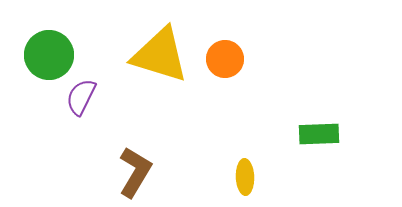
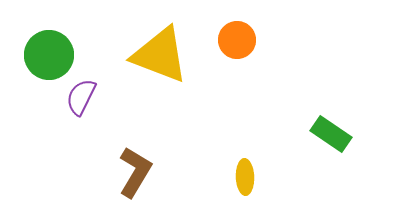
yellow triangle: rotated 4 degrees clockwise
orange circle: moved 12 px right, 19 px up
green rectangle: moved 12 px right; rotated 36 degrees clockwise
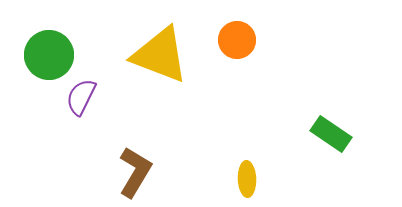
yellow ellipse: moved 2 px right, 2 px down
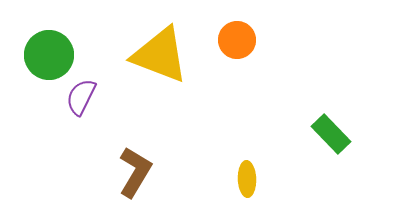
green rectangle: rotated 12 degrees clockwise
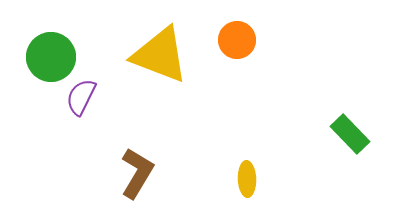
green circle: moved 2 px right, 2 px down
green rectangle: moved 19 px right
brown L-shape: moved 2 px right, 1 px down
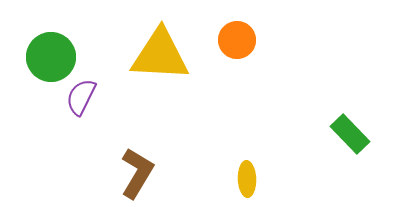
yellow triangle: rotated 18 degrees counterclockwise
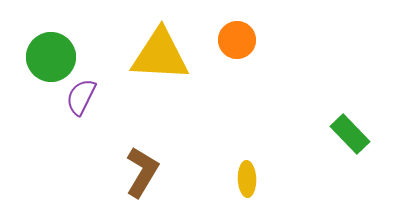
brown L-shape: moved 5 px right, 1 px up
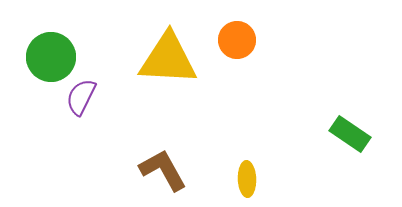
yellow triangle: moved 8 px right, 4 px down
green rectangle: rotated 12 degrees counterclockwise
brown L-shape: moved 21 px right, 2 px up; rotated 60 degrees counterclockwise
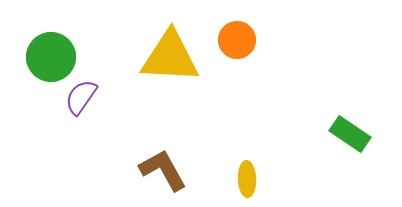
yellow triangle: moved 2 px right, 2 px up
purple semicircle: rotated 9 degrees clockwise
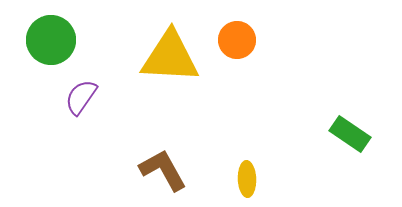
green circle: moved 17 px up
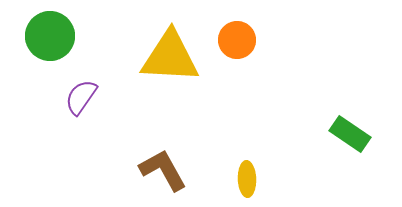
green circle: moved 1 px left, 4 px up
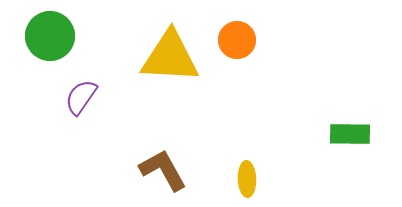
green rectangle: rotated 33 degrees counterclockwise
